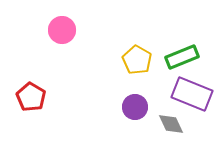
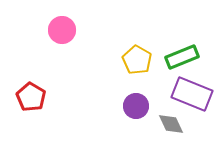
purple circle: moved 1 px right, 1 px up
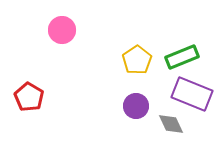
yellow pentagon: rotated 8 degrees clockwise
red pentagon: moved 2 px left
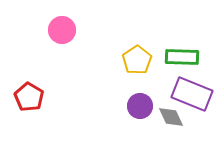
green rectangle: rotated 24 degrees clockwise
purple circle: moved 4 px right
gray diamond: moved 7 px up
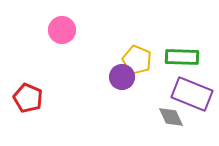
yellow pentagon: rotated 16 degrees counterclockwise
red pentagon: moved 1 px left, 1 px down; rotated 8 degrees counterclockwise
purple circle: moved 18 px left, 29 px up
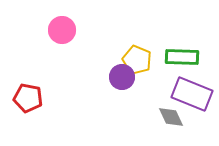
red pentagon: rotated 12 degrees counterclockwise
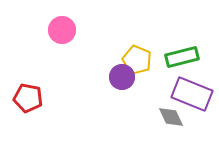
green rectangle: rotated 16 degrees counterclockwise
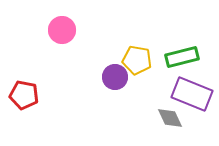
yellow pentagon: rotated 12 degrees counterclockwise
purple circle: moved 7 px left
red pentagon: moved 4 px left, 3 px up
gray diamond: moved 1 px left, 1 px down
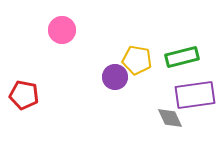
purple rectangle: moved 3 px right, 1 px down; rotated 30 degrees counterclockwise
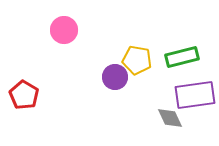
pink circle: moved 2 px right
red pentagon: rotated 20 degrees clockwise
